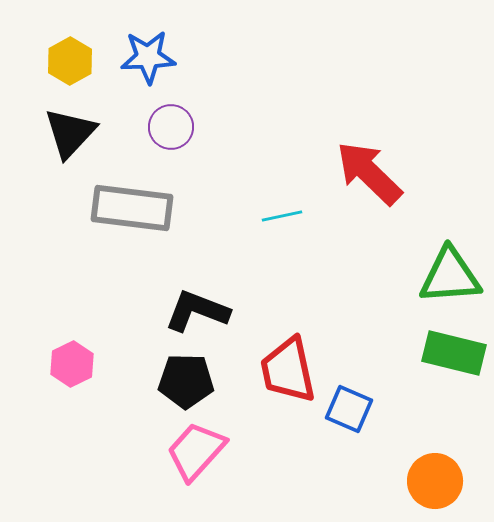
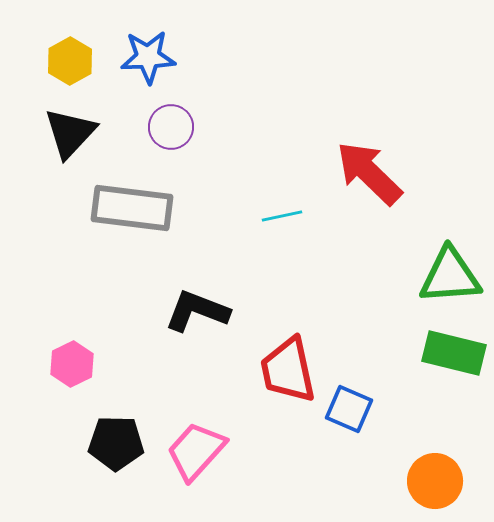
black pentagon: moved 70 px left, 62 px down
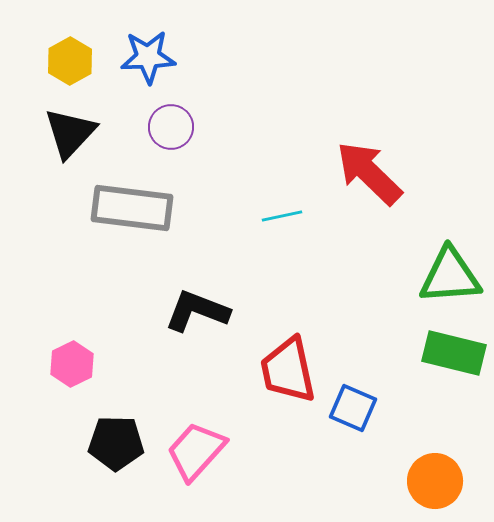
blue square: moved 4 px right, 1 px up
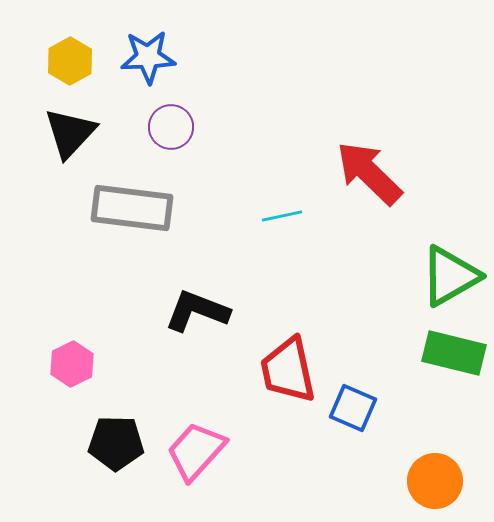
green triangle: rotated 26 degrees counterclockwise
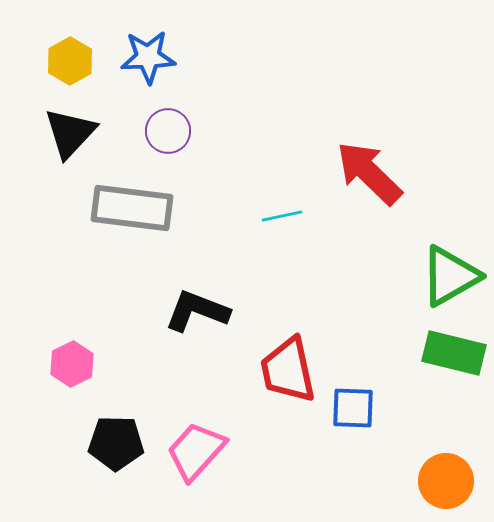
purple circle: moved 3 px left, 4 px down
blue square: rotated 21 degrees counterclockwise
orange circle: moved 11 px right
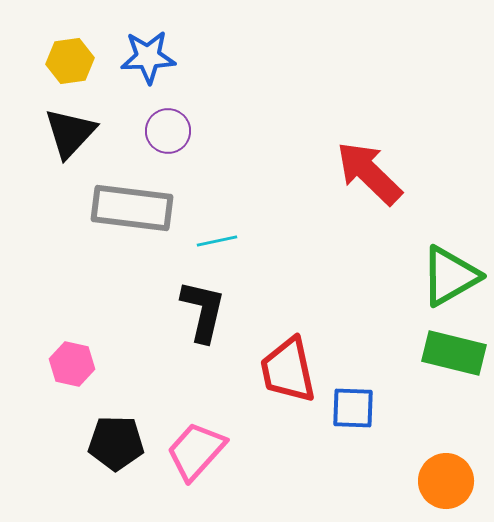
yellow hexagon: rotated 21 degrees clockwise
cyan line: moved 65 px left, 25 px down
black L-shape: moved 6 px right; rotated 82 degrees clockwise
pink hexagon: rotated 21 degrees counterclockwise
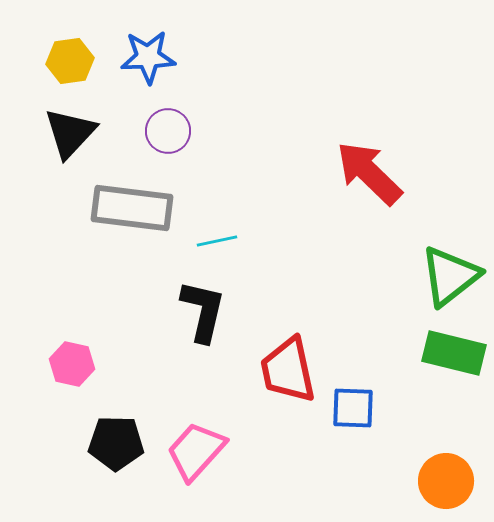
green triangle: rotated 8 degrees counterclockwise
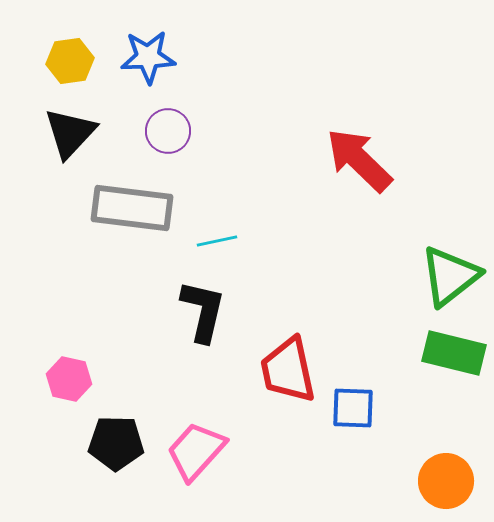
red arrow: moved 10 px left, 13 px up
pink hexagon: moved 3 px left, 15 px down
